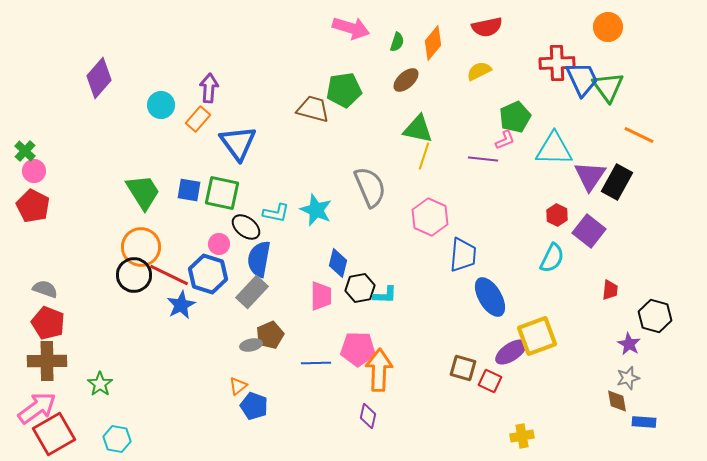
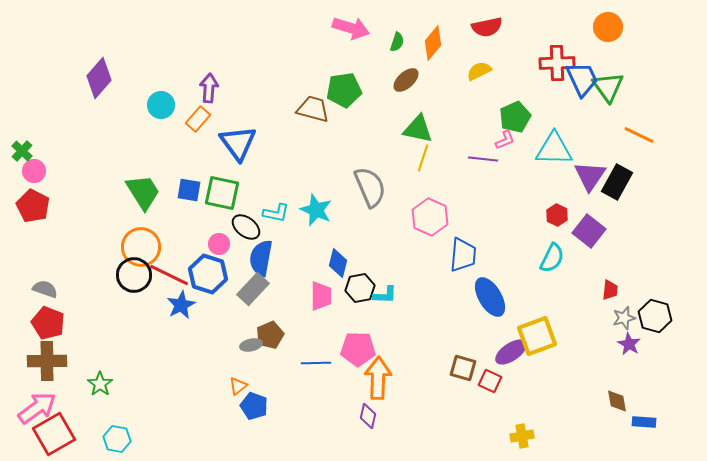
green cross at (25, 151): moved 3 px left
yellow line at (424, 156): moved 1 px left, 2 px down
blue semicircle at (259, 259): moved 2 px right, 1 px up
gray rectangle at (252, 292): moved 1 px right, 3 px up
orange arrow at (379, 370): moved 1 px left, 8 px down
gray star at (628, 378): moved 4 px left, 60 px up
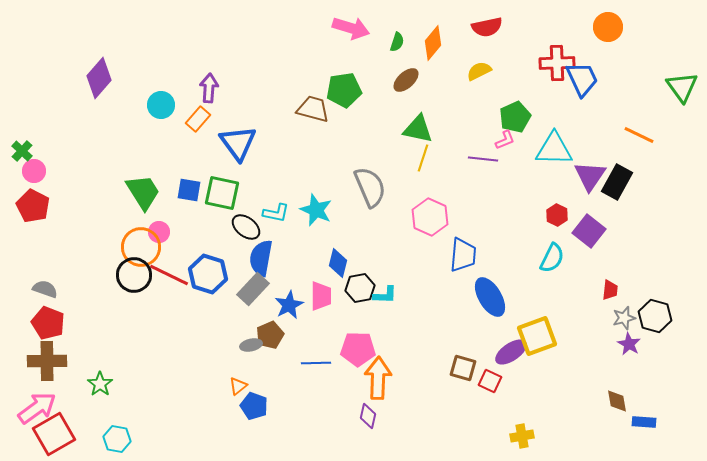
green triangle at (608, 87): moved 74 px right
pink circle at (219, 244): moved 60 px left, 12 px up
blue star at (181, 305): moved 108 px right
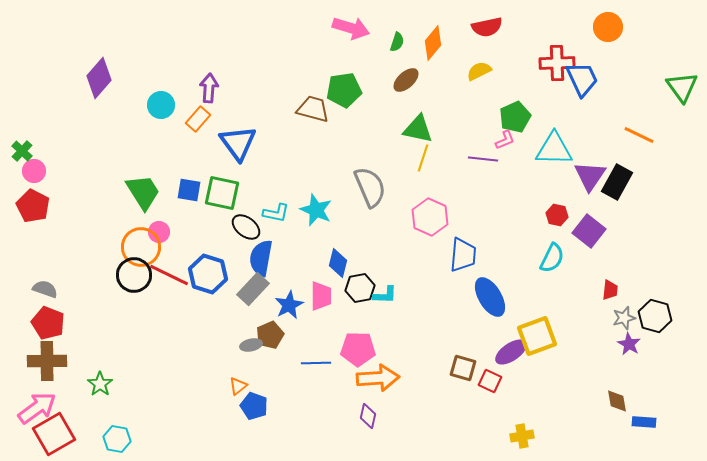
red hexagon at (557, 215): rotated 15 degrees counterclockwise
orange arrow at (378, 378): rotated 84 degrees clockwise
